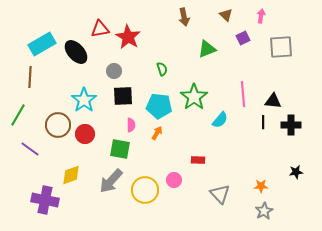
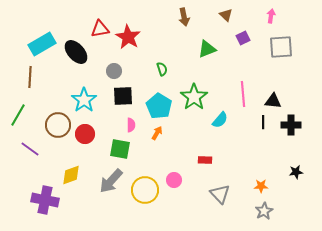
pink arrow: moved 10 px right
cyan pentagon: rotated 25 degrees clockwise
red rectangle: moved 7 px right
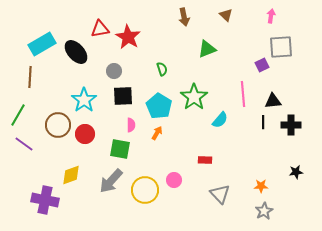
purple square: moved 19 px right, 27 px down
black triangle: rotated 12 degrees counterclockwise
purple line: moved 6 px left, 5 px up
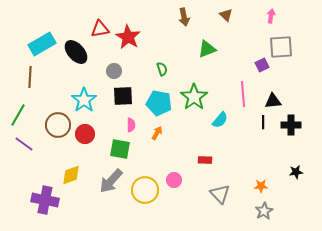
cyan pentagon: moved 3 px up; rotated 20 degrees counterclockwise
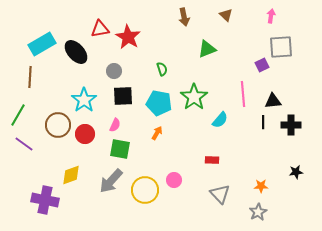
pink semicircle: moved 16 px left; rotated 24 degrees clockwise
red rectangle: moved 7 px right
gray star: moved 6 px left, 1 px down
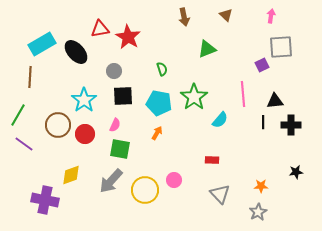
black triangle: moved 2 px right
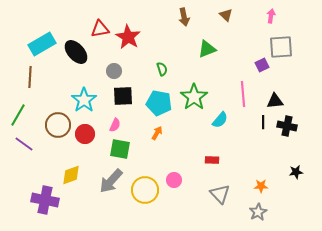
black cross: moved 4 px left, 1 px down; rotated 12 degrees clockwise
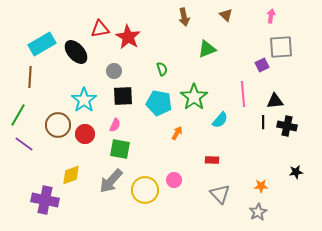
orange arrow: moved 20 px right
